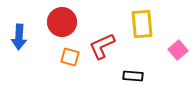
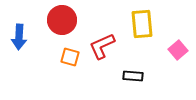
red circle: moved 2 px up
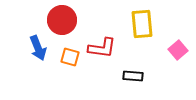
blue arrow: moved 19 px right, 11 px down; rotated 25 degrees counterclockwise
red L-shape: moved 2 px down; rotated 148 degrees counterclockwise
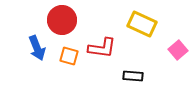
yellow rectangle: rotated 60 degrees counterclockwise
blue arrow: moved 1 px left
orange square: moved 1 px left, 1 px up
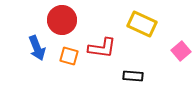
pink square: moved 3 px right, 1 px down
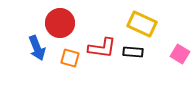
red circle: moved 2 px left, 3 px down
pink square: moved 1 px left, 3 px down; rotated 18 degrees counterclockwise
orange square: moved 1 px right, 2 px down
black rectangle: moved 24 px up
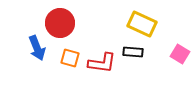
red L-shape: moved 15 px down
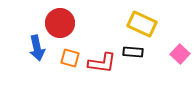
blue arrow: rotated 10 degrees clockwise
pink square: rotated 12 degrees clockwise
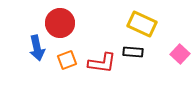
orange square: moved 3 px left, 2 px down; rotated 36 degrees counterclockwise
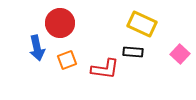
red L-shape: moved 3 px right, 6 px down
